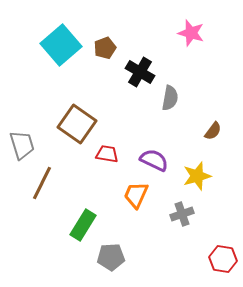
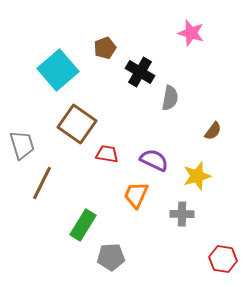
cyan square: moved 3 px left, 25 px down
gray cross: rotated 20 degrees clockwise
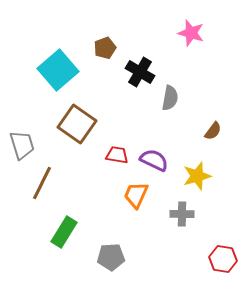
red trapezoid: moved 10 px right, 1 px down
green rectangle: moved 19 px left, 7 px down
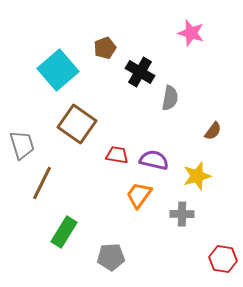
purple semicircle: rotated 12 degrees counterclockwise
orange trapezoid: moved 3 px right; rotated 12 degrees clockwise
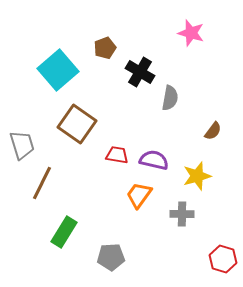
red hexagon: rotated 8 degrees clockwise
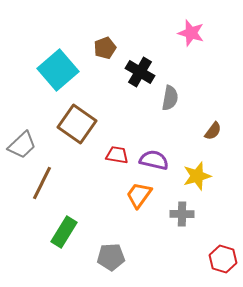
gray trapezoid: rotated 64 degrees clockwise
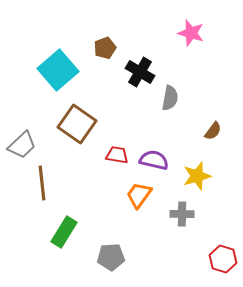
brown line: rotated 32 degrees counterclockwise
